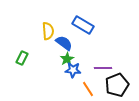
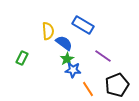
purple line: moved 12 px up; rotated 36 degrees clockwise
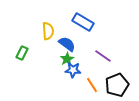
blue rectangle: moved 3 px up
blue semicircle: moved 3 px right, 1 px down
green rectangle: moved 5 px up
orange line: moved 4 px right, 4 px up
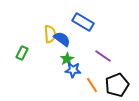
yellow semicircle: moved 2 px right, 3 px down
blue semicircle: moved 5 px left, 5 px up
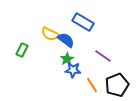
yellow semicircle: rotated 120 degrees clockwise
blue semicircle: moved 4 px right, 1 px down
green rectangle: moved 3 px up
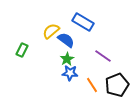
yellow semicircle: moved 1 px right, 3 px up; rotated 114 degrees clockwise
blue star: moved 3 px left, 3 px down
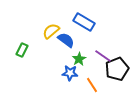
blue rectangle: moved 1 px right
green star: moved 12 px right
black pentagon: moved 16 px up
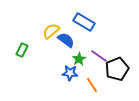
purple line: moved 4 px left
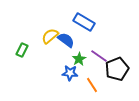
yellow semicircle: moved 1 px left, 5 px down
